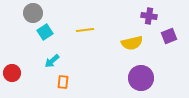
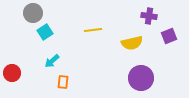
yellow line: moved 8 px right
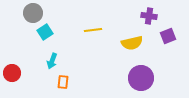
purple square: moved 1 px left
cyan arrow: rotated 28 degrees counterclockwise
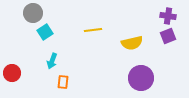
purple cross: moved 19 px right
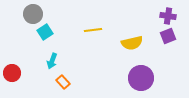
gray circle: moved 1 px down
orange rectangle: rotated 48 degrees counterclockwise
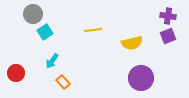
cyan arrow: rotated 14 degrees clockwise
red circle: moved 4 px right
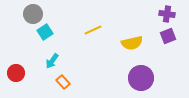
purple cross: moved 1 px left, 2 px up
yellow line: rotated 18 degrees counterclockwise
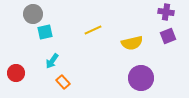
purple cross: moved 1 px left, 2 px up
cyan square: rotated 21 degrees clockwise
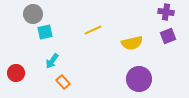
purple circle: moved 2 px left, 1 px down
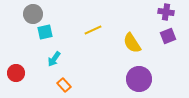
yellow semicircle: rotated 70 degrees clockwise
cyan arrow: moved 2 px right, 2 px up
orange rectangle: moved 1 px right, 3 px down
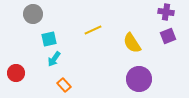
cyan square: moved 4 px right, 7 px down
